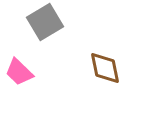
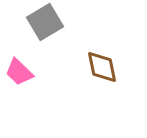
brown diamond: moved 3 px left, 1 px up
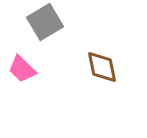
pink trapezoid: moved 3 px right, 3 px up
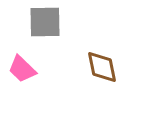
gray square: rotated 30 degrees clockwise
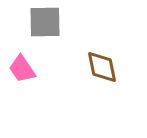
pink trapezoid: rotated 12 degrees clockwise
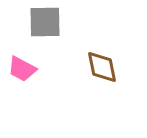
pink trapezoid: rotated 28 degrees counterclockwise
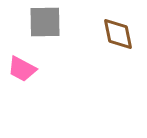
brown diamond: moved 16 px right, 33 px up
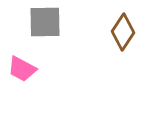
brown diamond: moved 5 px right, 2 px up; rotated 45 degrees clockwise
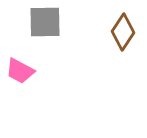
pink trapezoid: moved 2 px left, 2 px down
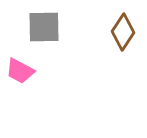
gray square: moved 1 px left, 5 px down
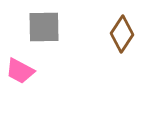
brown diamond: moved 1 px left, 2 px down
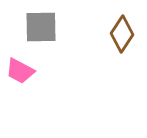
gray square: moved 3 px left
